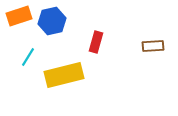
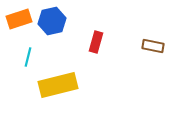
orange rectangle: moved 3 px down
brown rectangle: rotated 15 degrees clockwise
cyan line: rotated 18 degrees counterclockwise
yellow rectangle: moved 6 px left, 10 px down
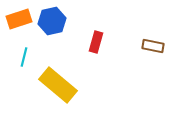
cyan line: moved 4 px left
yellow rectangle: rotated 54 degrees clockwise
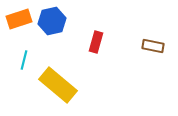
cyan line: moved 3 px down
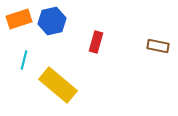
brown rectangle: moved 5 px right
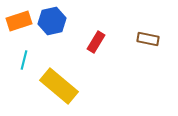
orange rectangle: moved 2 px down
red rectangle: rotated 15 degrees clockwise
brown rectangle: moved 10 px left, 7 px up
yellow rectangle: moved 1 px right, 1 px down
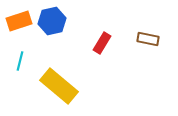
red rectangle: moved 6 px right, 1 px down
cyan line: moved 4 px left, 1 px down
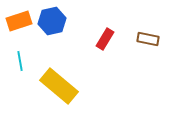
red rectangle: moved 3 px right, 4 px up
cyan line: rotated 24 degrees counterclockwise
